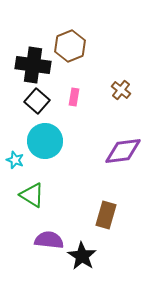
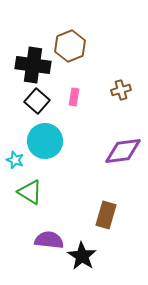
brown cross: rotated 36 degrees clockwise
green triangle: moved 2 px left, 3 px up
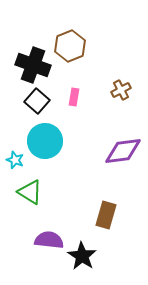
black cross: rotated 12 degrees clockwise
brown cross: rotated 12 degrees counterclockwise
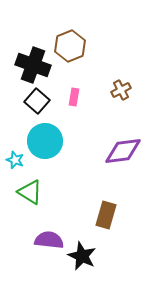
black star: rotated 8 degrees counterclockwise
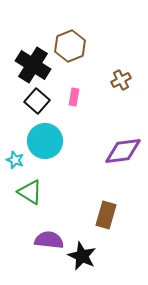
black cross: rotated 12 degrees clockwise
brown cross: moved 10 px up
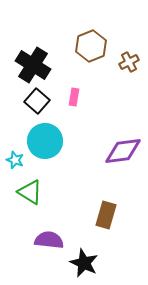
brown hexagon: moved 21 px right
brown cross: moved 8 px right, 18 px up
black star: moved 2 px right, 7 px down
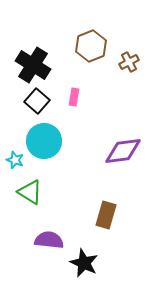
cyan circle: moved 1 px left
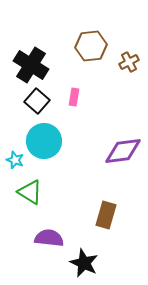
brown hexagon: rotated 16 degrees clockwise
black cross: moved 2 px left
purple semicircle: moved 2 px up
